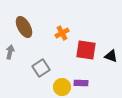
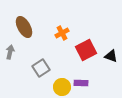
red square: rotated 35 degrees counterclockwise
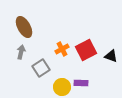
orange cross: moved 16 px down
gray arrow: moved 11 px right
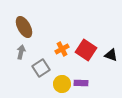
red square: rotated 30 degrees counterclockwise
black triangle: moved 1 px up
yellow circle: moved 3 px up
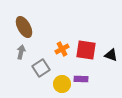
red square: rotated 25 degrees counterclockwise
purple rectangle: moved 4 px up
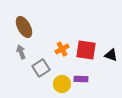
gray arrow: rotated 32 degrees counterclockwise
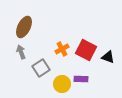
brown ellipse: rotated 55 degrees clockwise
red square: rotated 20 degrees clockwise
black triangle: moved 3 px left, 2 px down
